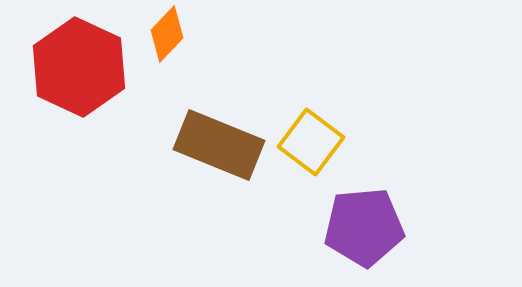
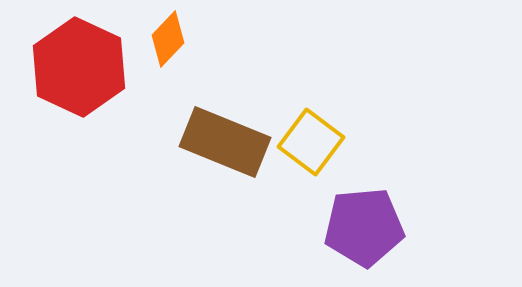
orange diamond: moved 1 px right, 5 px down
brown rectangle: moved 6 px right, 3 px up
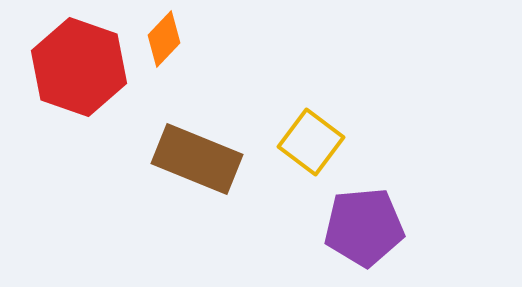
orange diamond: moved 4 px left
red hexagon: rotated 6 degrees counterclockwise
brown rectangle: moved 28 px left, 17 px down
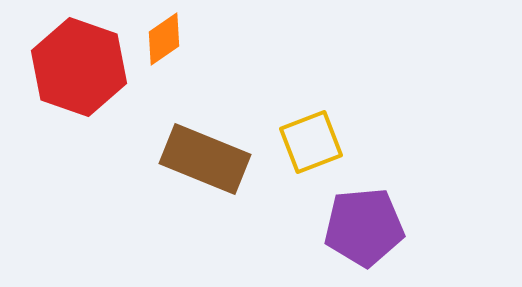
orange diamond: rotated 12 degrees clockwise
yellow square: rotated 32 degrees clockwise
brown rectangle: moved 8 px right
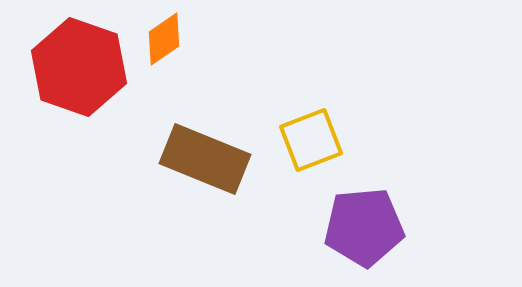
yellow square: moved 2 px up
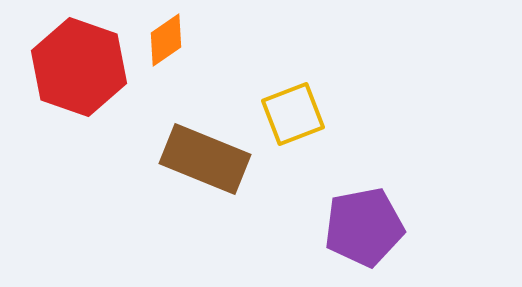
orange diamond: moved 2 px right, 1 px down
yellow square: moved 18 px left, 26 px up
purple pentagon: rotated 6 degrees counterclockwise
